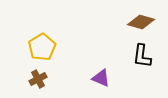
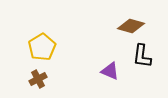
brown diamond: moved 10 px left, 4 px down
purple triangle: moved 9 px right, 7 px up
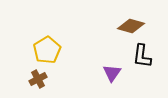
yellow pentagon: moved 5 px right, 3 px down
purple triangle: moved 2 px right, 2 px down; rotated 42 degrees clockwise
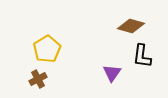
yellow pentagon: moved 1 px up
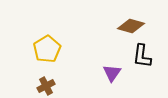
brown cross: moved 8 px right, 7 px down
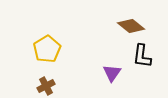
brown diamond: rotated 24 degrees clockwise
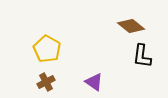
yellow pentagon: rotated 12 degrees counterclockwise
purple triangle: moved 18 px left, 9 px down; rotated 30 degrees counterclockwise
brown cross: moved 4 px up
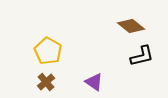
yellow pentagon: moved 1 px right, 2 px down
black L-shape: rotated 110 degrees counterclockwise
brown cross: rotated 12 degrees counterclockwise
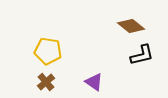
yellow pentagon: rotated 20 degrees counterclockwise
black L-shape: moved 1 px up
